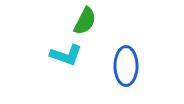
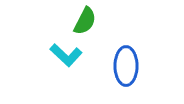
cyan L-shape: rotated 24 degrees clockwise
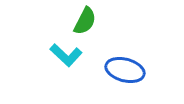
blue ellipse: moved 1 px left, 4 px down; rotated 75 degrees counterclockwise
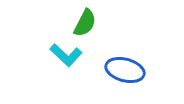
green semicircle: moved 2 px down
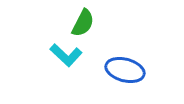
green semicircle: moved 2 px left
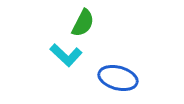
blue ellipse: moved 7 px left, 8 px down
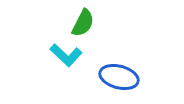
blue ellipse: moved 1 px right, 1 px up
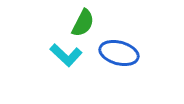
blue ellipse: moved 24 px up
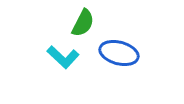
cyan L-shape: moved 3 px left, 2 px down
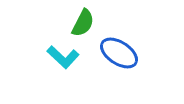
blue ellipse: rotated 18 degrees clockwise
